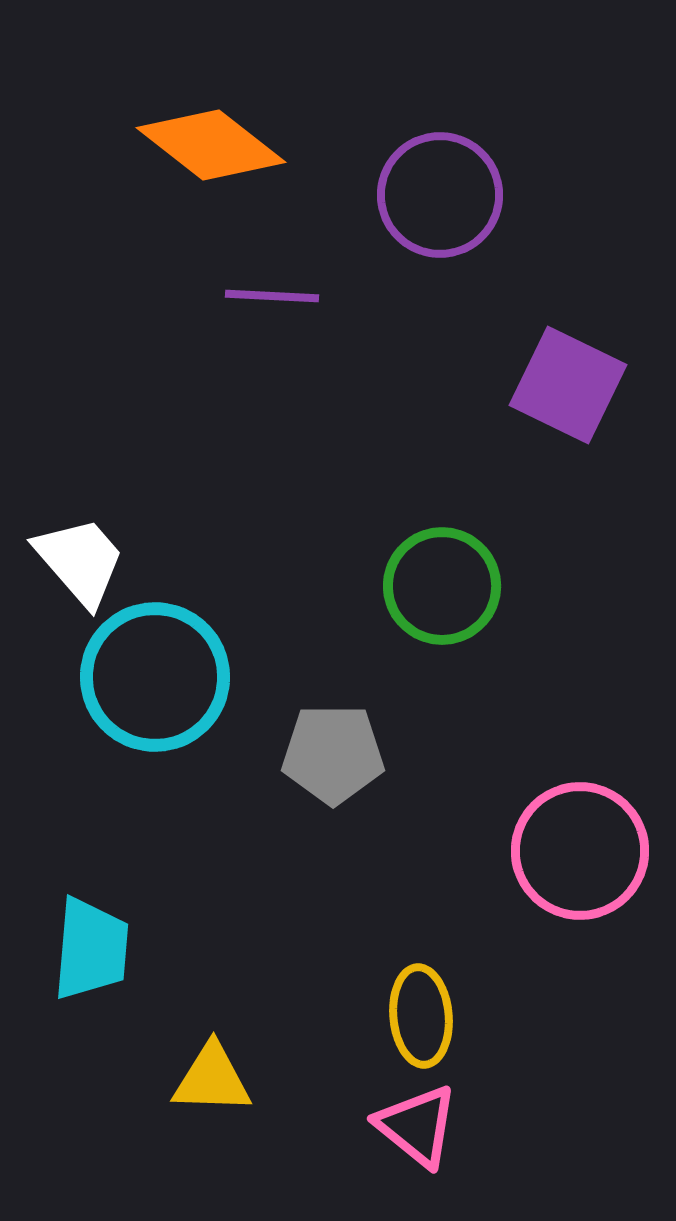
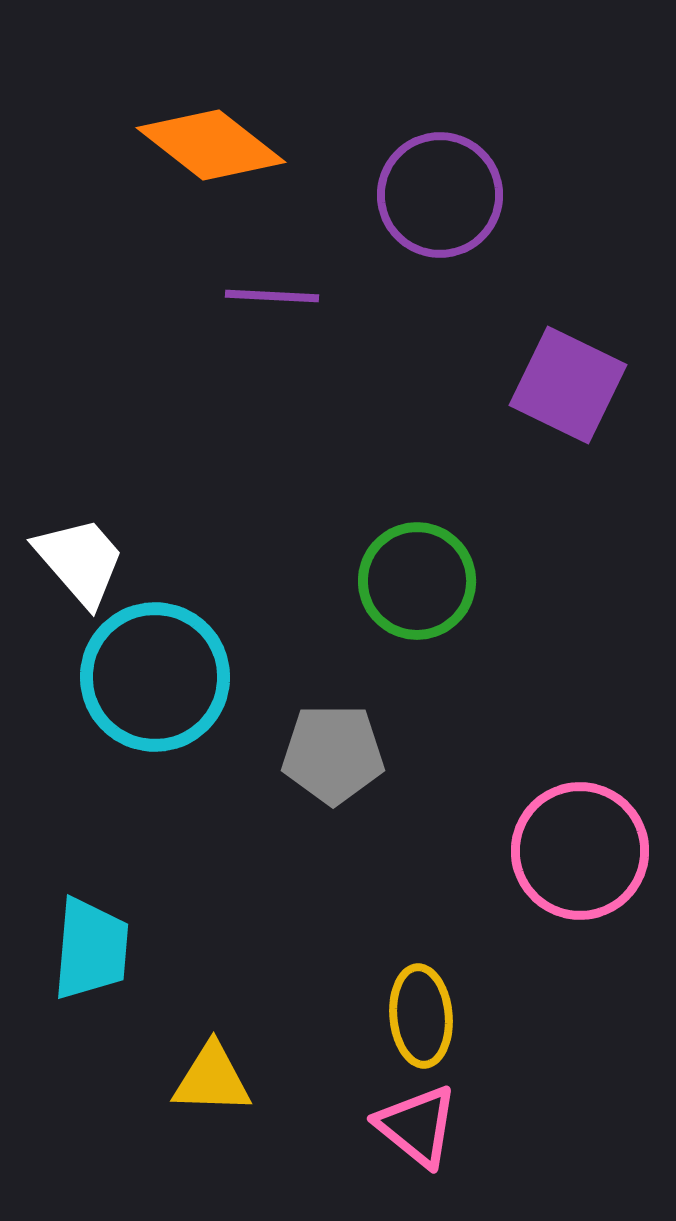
green circle: moved 25 px left, 5 px up
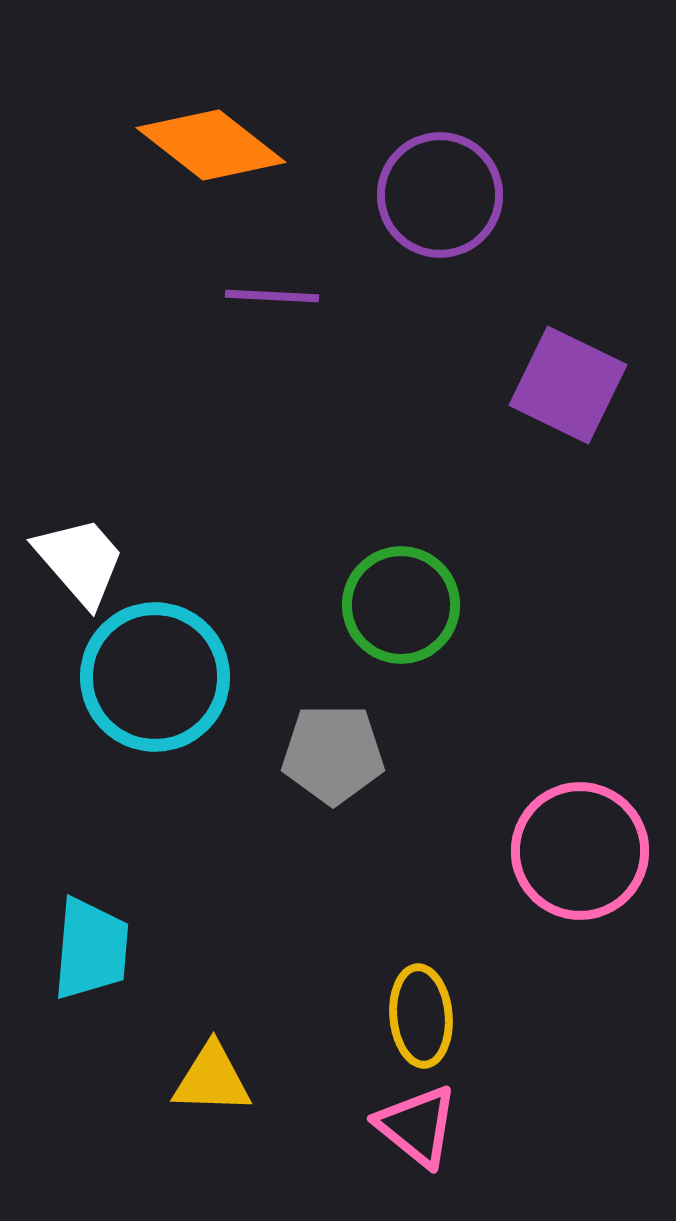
green circle: moved 16 px left, 24 px down
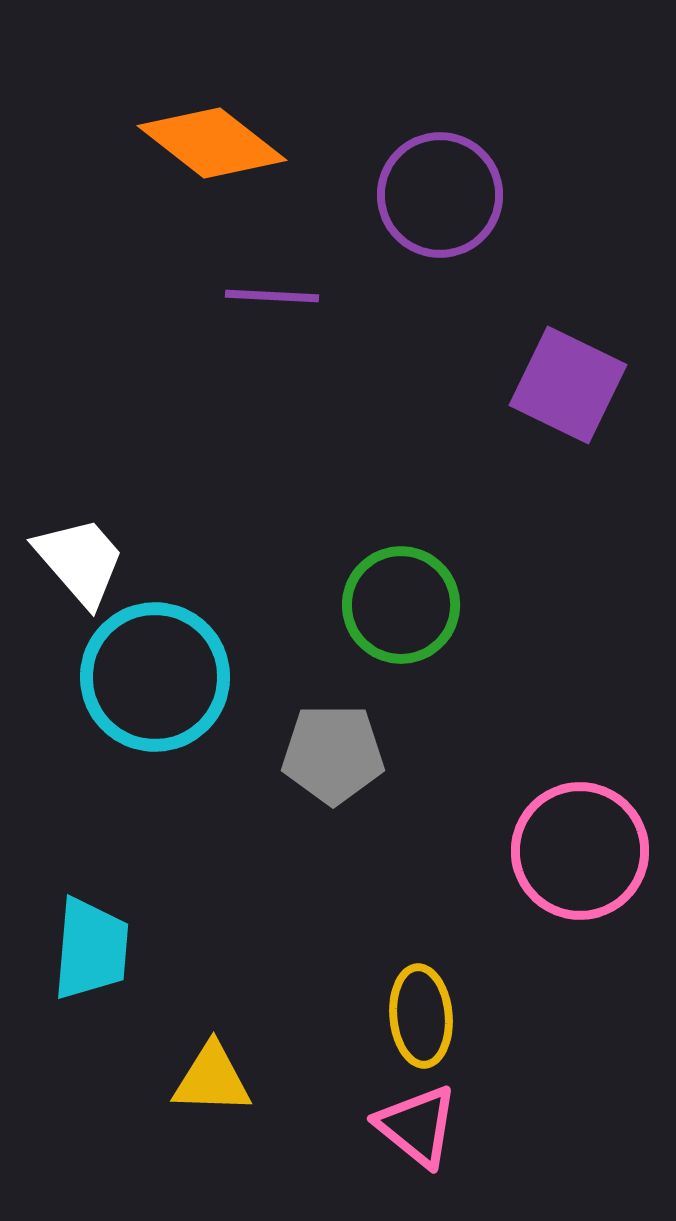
orange diamond: moved 1 px right, 2 px up
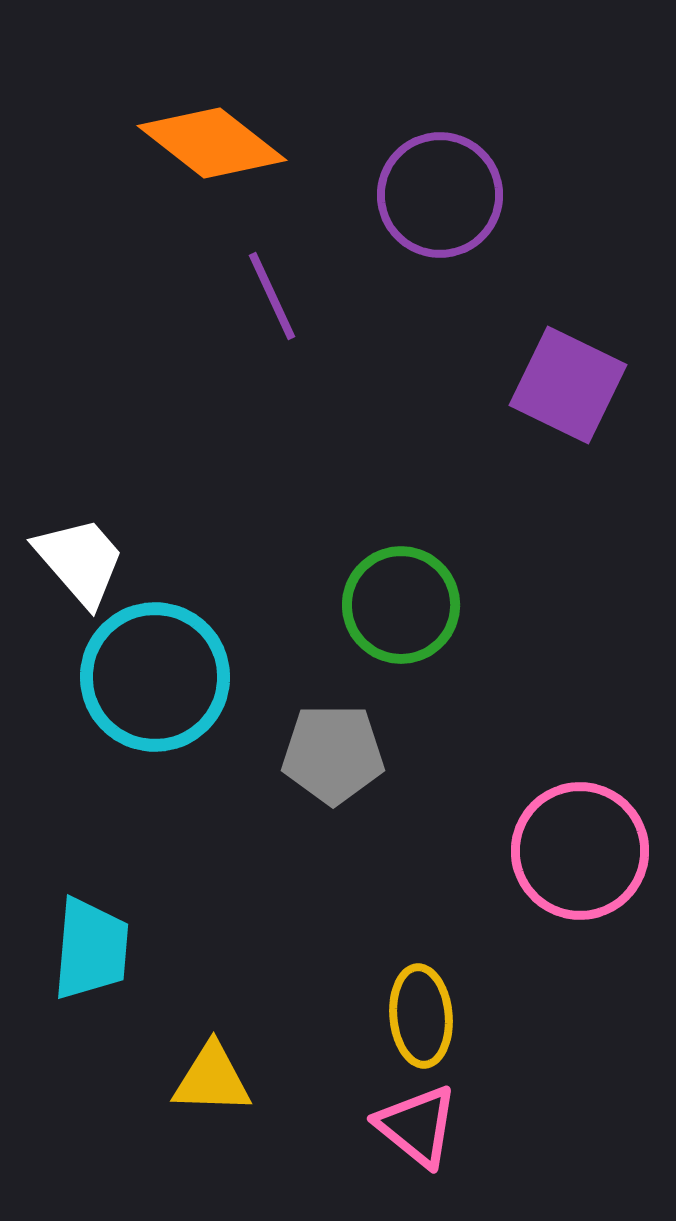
purple line: rotated 62 degrees clockwise
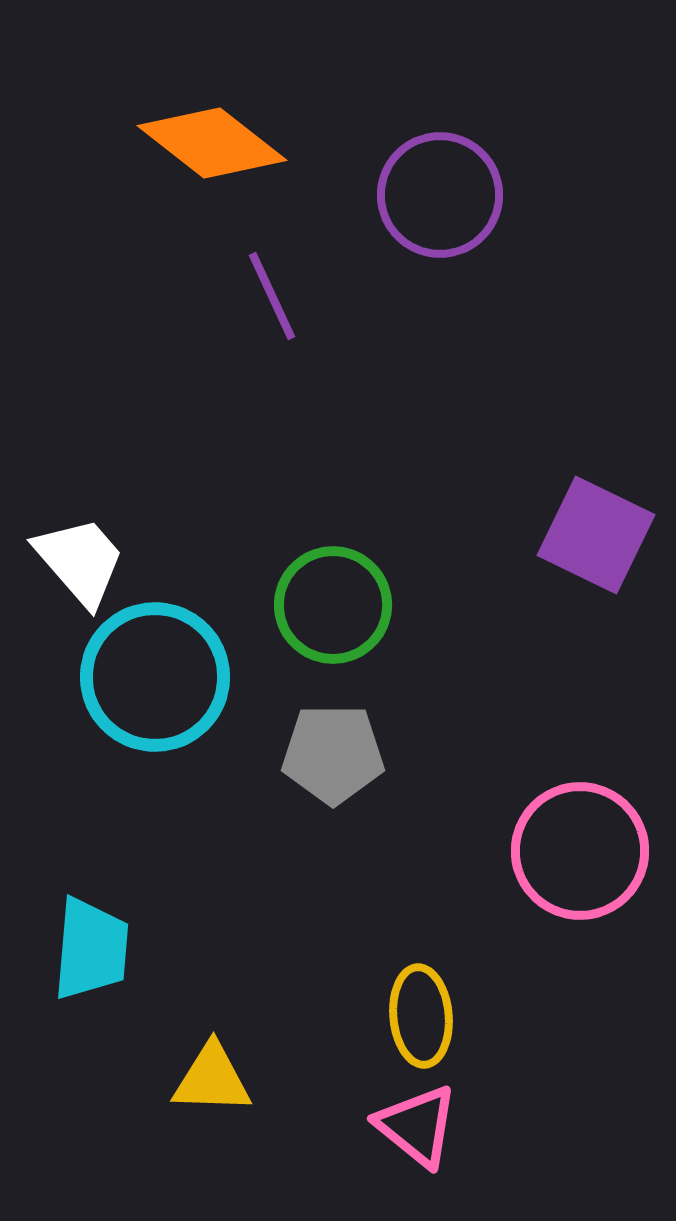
purple square: moved 28 px right, 150 px down
green circle: moved 68 px left
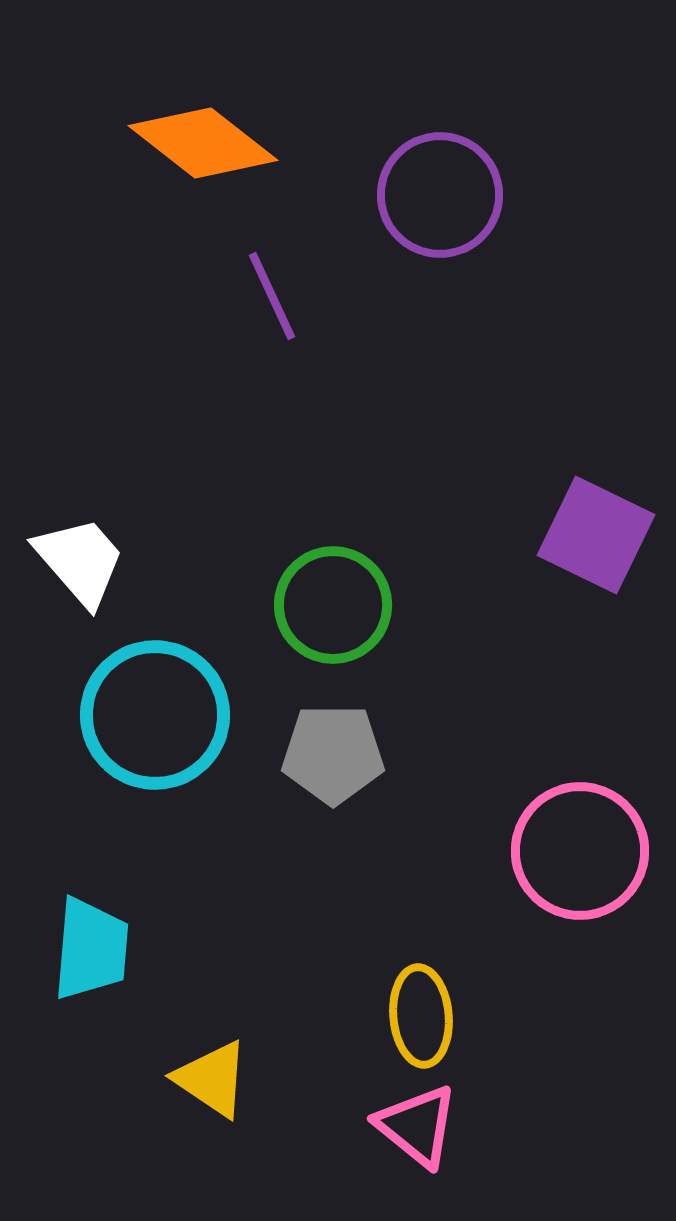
orange diamond: moved 9 px left
cyan circle: moved 38 px down
yellow triangle: rotated 32 degrees clockwise
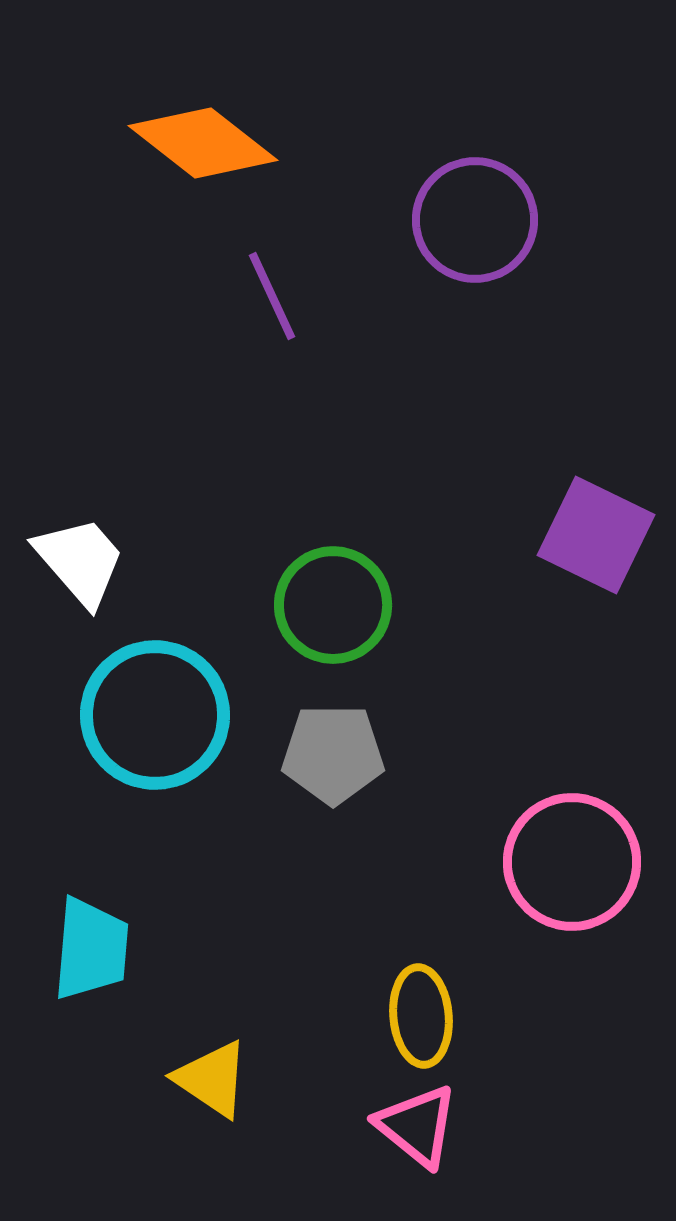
purple circle: moved 35 px right, 25 px down
pink circle: moved 8 px left, 11 px down
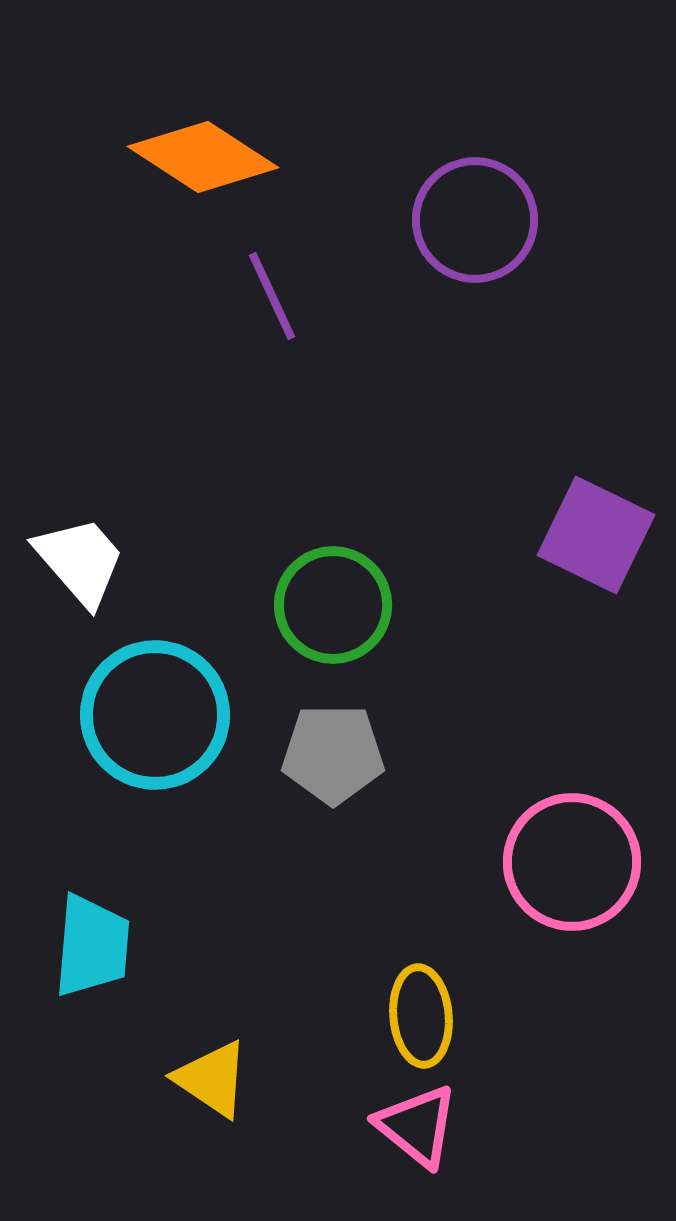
orange diamond: moved 14 px down; rotated 5 degrees counterclockwise
cyan trapezoid: moved 1 px right, 3 px up
